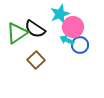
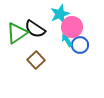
pink circle: moved 1 px left
cyan arrow: rotated 32 degrees clockwise
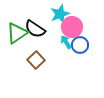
cyan arrow: moved 1 px left, 2 px down
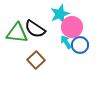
green triangle: rotated 40 degrees clockwise
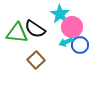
cyan star: rotated 18 degrees counterclockwise
cyan arrow: rotated 80 degrees counterclockwise
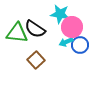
cyan star: rotated 24 degrees counterclockwise
